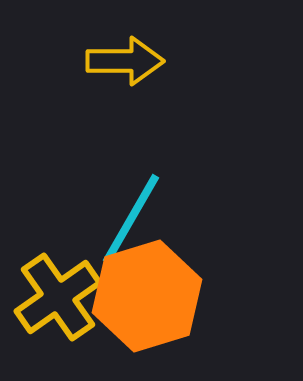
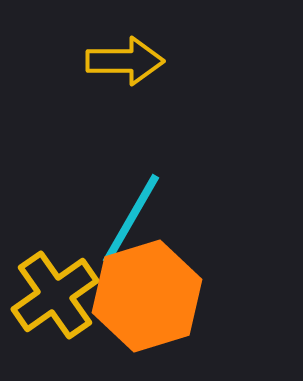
yellow cross: moved 3 px left, 2 px up
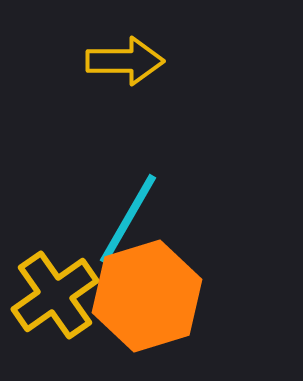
cyan line: moved 3 px left
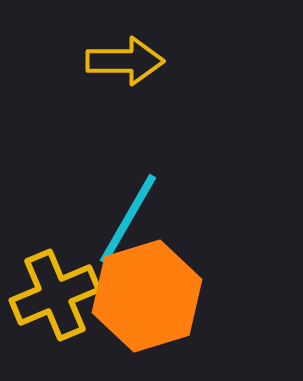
yellow cross: rotated 12 degrees clockwise
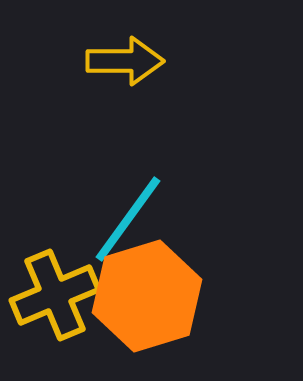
cyan line: rotated 6 degrees clockwise
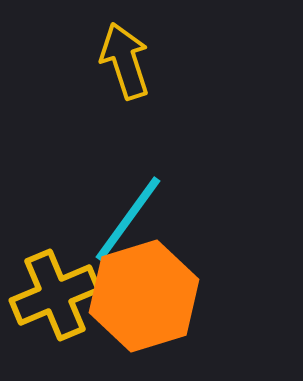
yellow arrow: rotated 108 degrees counterclockwise
orange hexagon: moved 3 px left
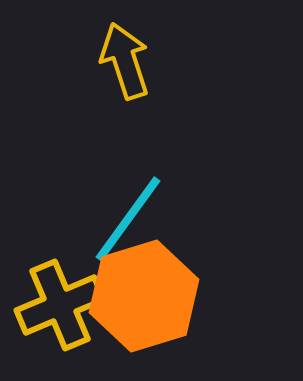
yellow cross: moved 5 px right, 10 px down
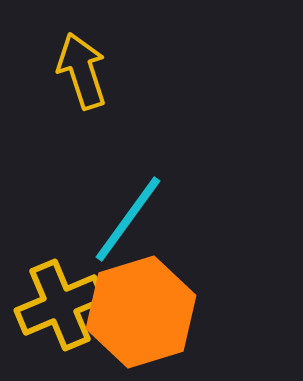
yellow arrow: moved 43 px left, 10 px down
orange hexagon: moved 3 px left, 16 px down
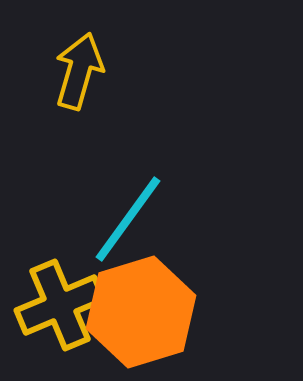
yellow arrow: moved 3 px left; rotated 34 degrees clockwise
